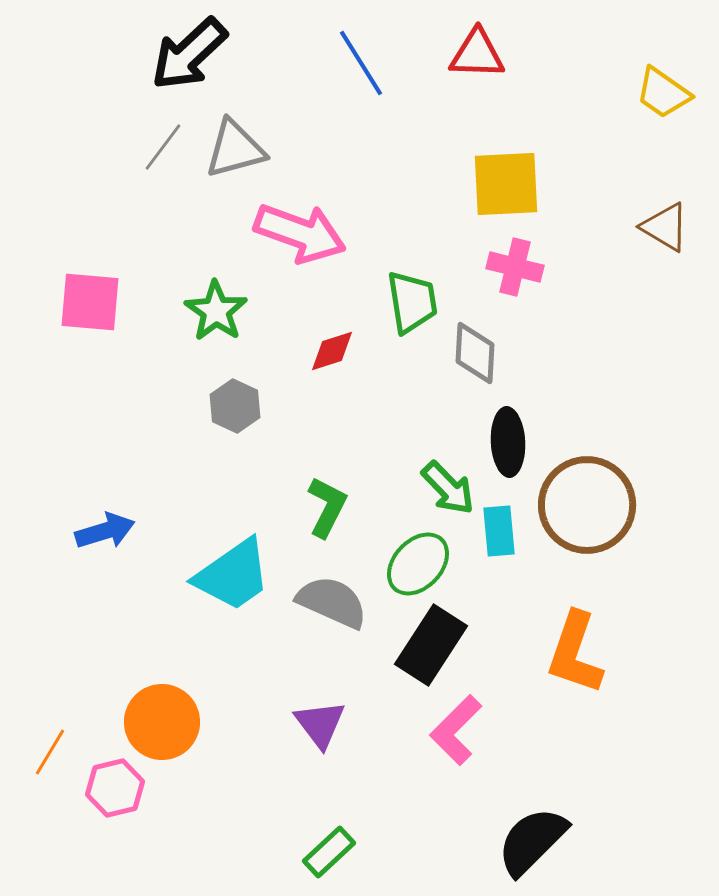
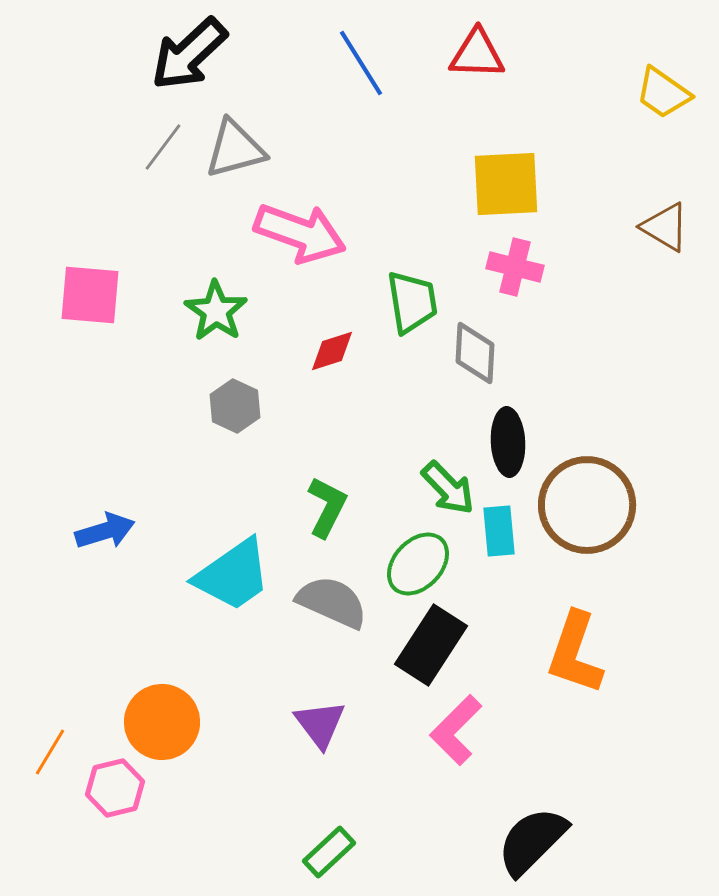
pink square: moved 7 px up
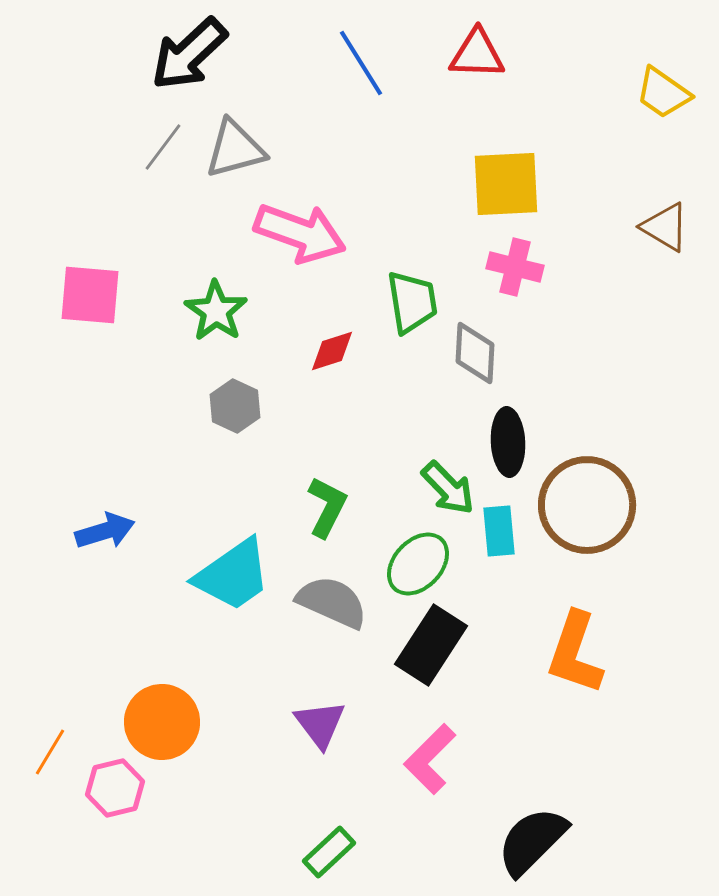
pink L-shape: moved 26 px left, 29 px down
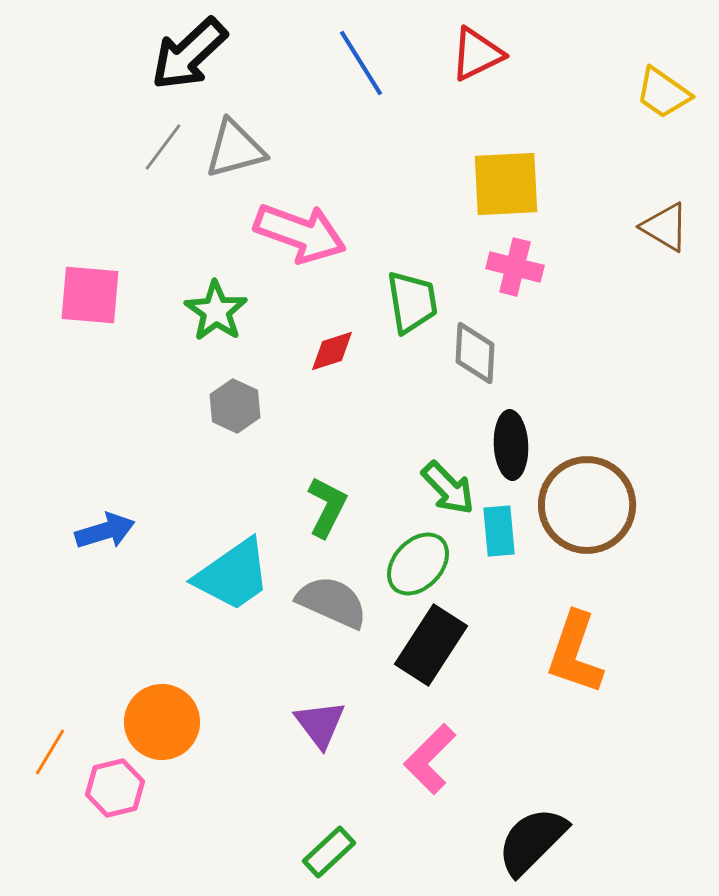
red triangle: rotated 28 degrees counterclockwise
black ellipse: moved 3 px right, 3 px down
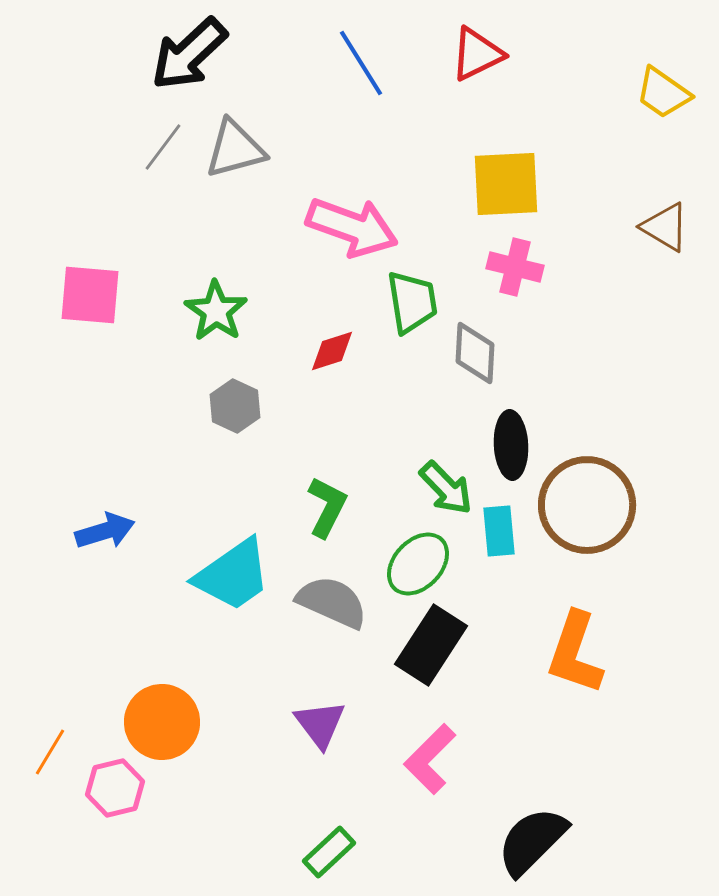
pink arrow: moved 52 px right, 6 px up
green arrow: moved 2 px left
